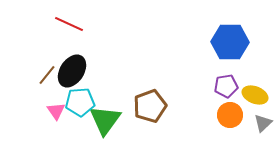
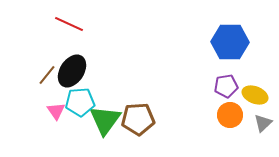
brown pentagon: moved 12 px left, 13 px down; rotated 16 degrees clockwise
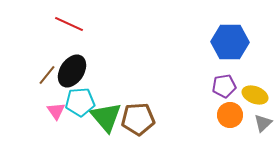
purple pentagon: moved 2 px left
green triangle: moved 1 px right, 3 px up; rotated 16 degrees counterclockwise
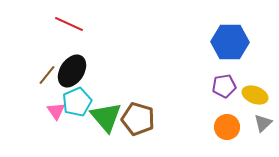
cyan pentagon: moved 3 px left; rotated 20 degrees counterclockwise
orange circle: moved 3 px left, 12 px down
brown pentagon: rotated 20 degrees clockwise
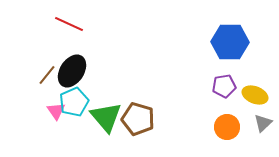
cyan pentagon: moved 3 px left
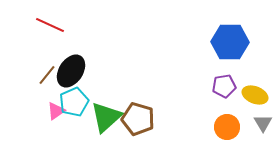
red line: moved 19 px left, 1 px down
black ellipse: moved 1 px left
pink triangle: rotated 30 degrees clockwise
green triangle: rotated 28 degrees clockwise
gray triangle: rotated 18 degrees counterclockwise
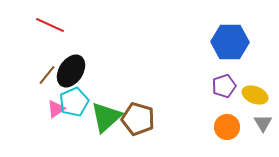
purple pentagon: rotated 10 degrees counterclockwise
pink triangle: moved 2 px up
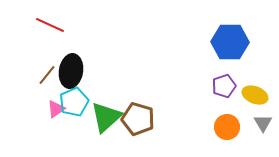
black ellipse: rotated 24 degrees counterclockwise
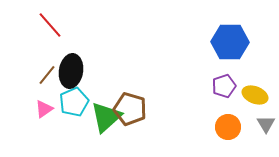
red line: rotated 24 degrees clockwise
pink triangle: moved 12 px left
brown pentagon: moved 8 px left, 10 px up
gray triangle: moved 3 px right, 1 px down
orange circle: moved 1 px right
